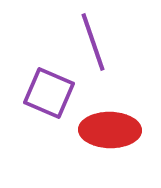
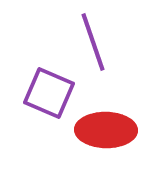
red ellipse: moved 4 px left
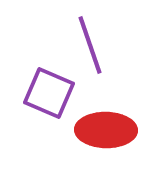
purple line: moved 3 px left, 3 px down
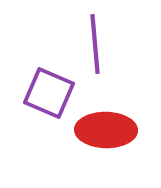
purple line: moved 5 px right, 1 px up; rotated 14 degrees clockwise
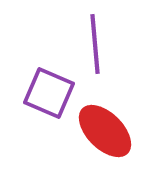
red ellipse: moved 1 px left, 1 px down; rotated 44 degrees clockwise
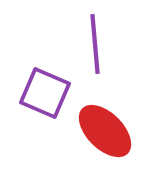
purple square: moved 4 px left
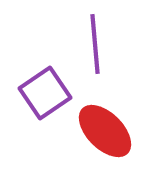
purple square: rotated 33 degrees clockwise
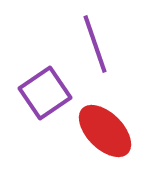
purple line: rotated 14 degrees counterclockwise
